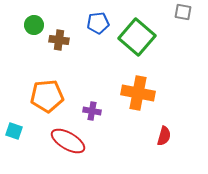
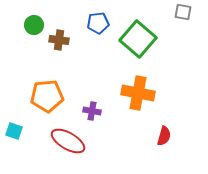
green square: moved 1 px right, 2 px down
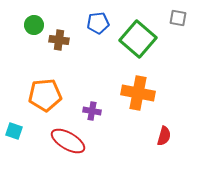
gray square: moved 5 px left, 6 px down
orange pentagon: moved 2 px left, 1 px up
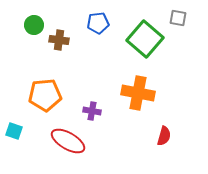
green square: moved 7 px right
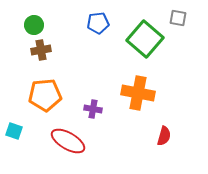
brown cross: moved 18 px left, 10 px down; rotated 18 degrees counterclockwise
purple cross: moved 1 px right, 2 px up
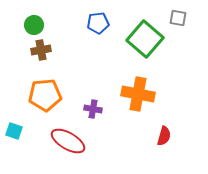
orange cross: moved 1 px down
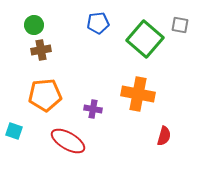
gray square: moved 2 px right, 7 px down
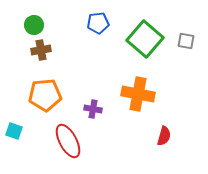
gray square: moved 6 px right, 16 px down
red ellipse: rotated 32 degrees clockwise
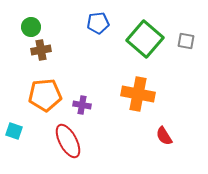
green circle: moved 3 px left, 2 px down
purple cross: moved 11 px left, 4 px up
red semicircle: rotated 132 degrees clockwise
